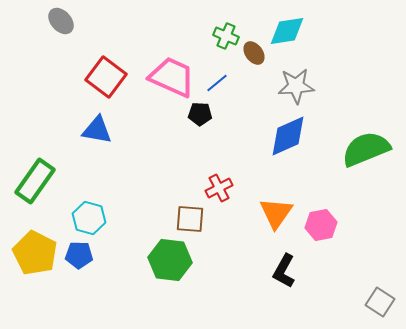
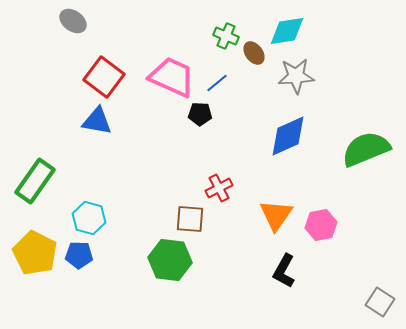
gray ellipse: moved 12 px right; rotated 12 degrees counterclockwise
red square: moved 2 px left
gray star: moved 10 px up
blue triangle: moved 9 px up
orange triangle: moved 2 px down
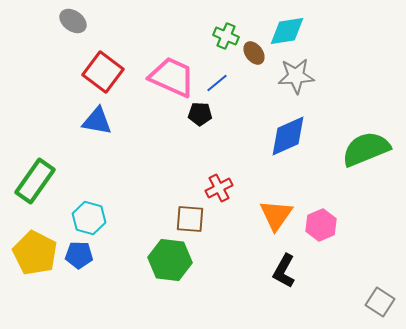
red square: moved 1 px left, 5 px up
pink hexagon: rotated 12 degrees counterclockwise
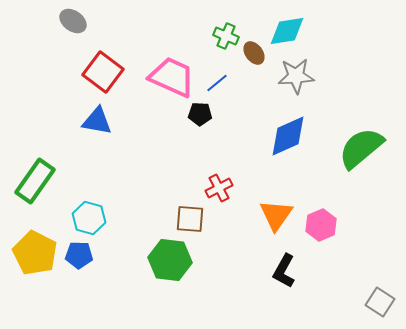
green semicircle: moved 5 px left, 1 px up; rotated 18 degrees counterclockwise
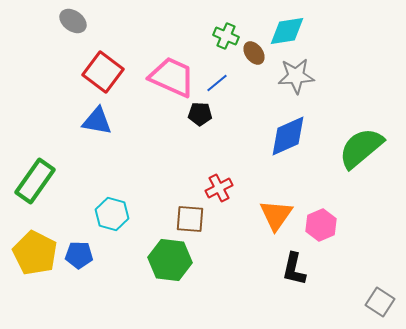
cyan hexagon: moved 23 px right, 4 px up
black L-shape: moved 10 px right, 2 px up; rotated 16 degrees counterclockwise
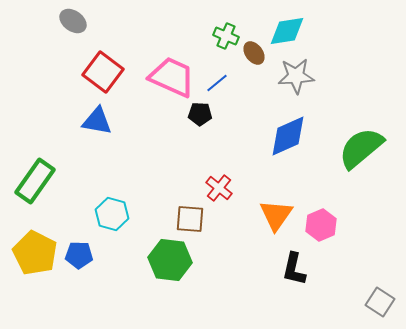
red cross: rotated 24 degrees counterclockwise
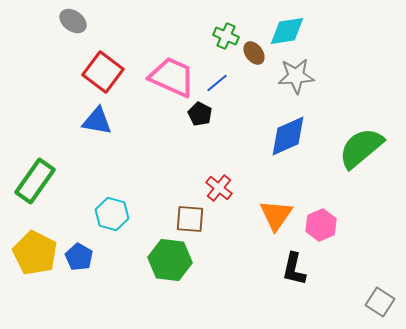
black pentagon: rotated 25 degrees clockwise
blue pentagon: moved 2 px down; rotated 28 degrees clockwise
